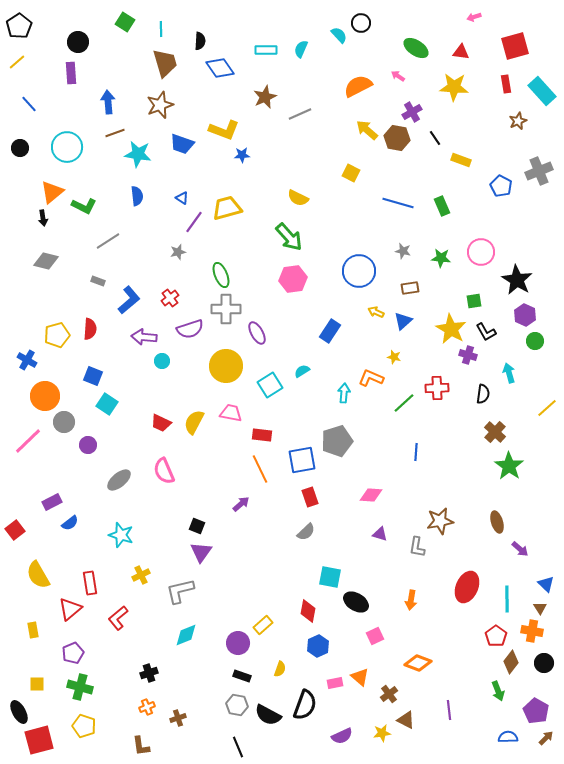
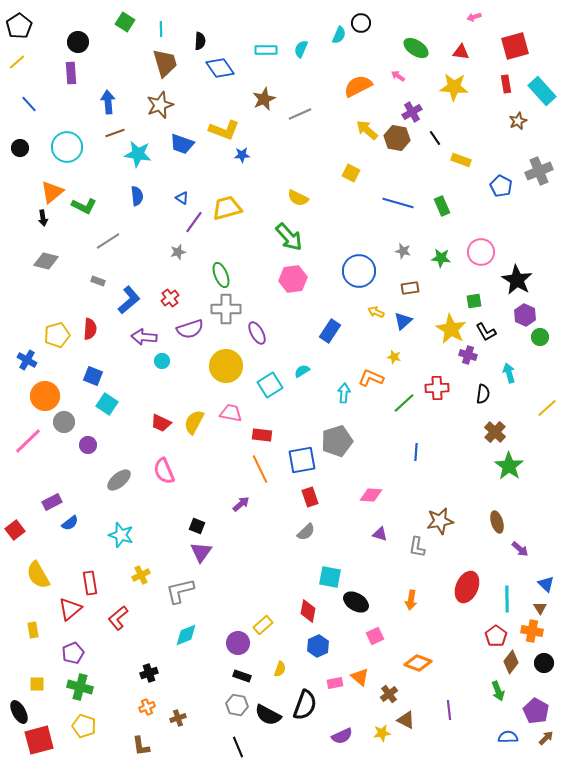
cyan semicircle at (339, 35): rotated 66 degrees clockwise
brown star at (265, 97): moved 1 px left, 2 px down
green circle at (535, 341): moved 5 px right, 4 px up
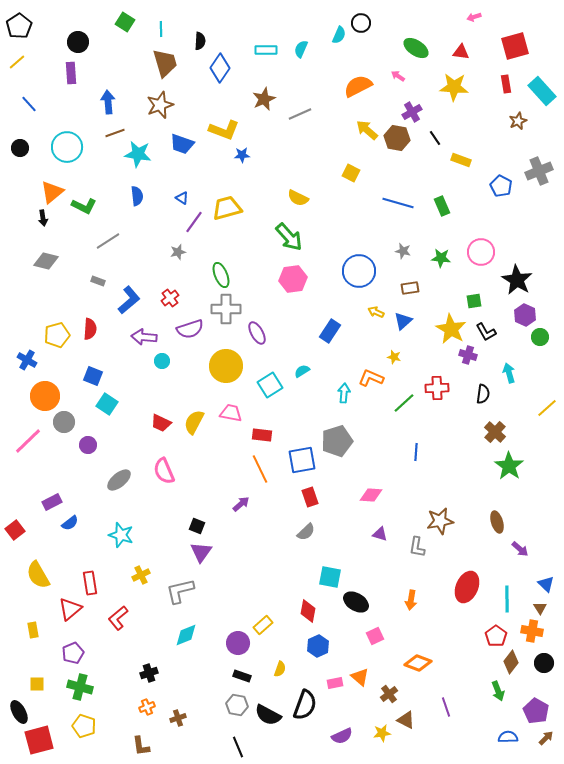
blue diamond at (220, 68): rotated 68 degrees clockwise
purple line at (449, 710): moved 3 px left, 3 px up; rotated 12 degrees counterclockwise
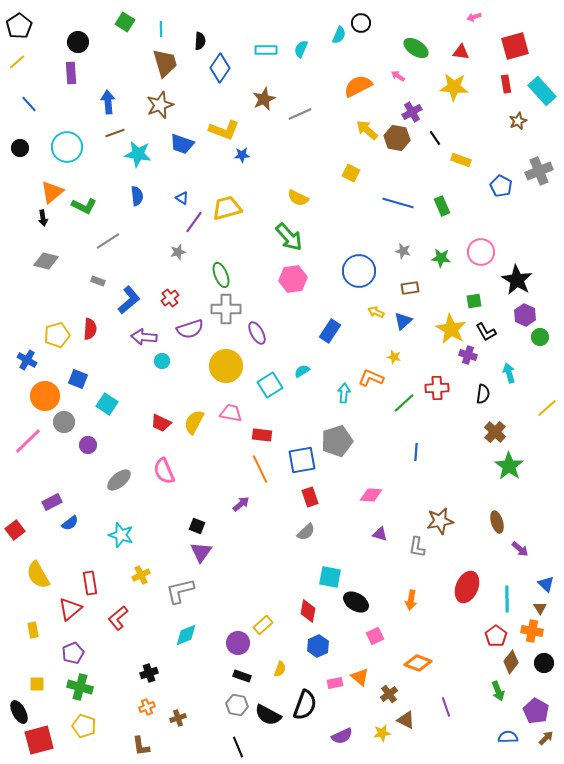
blue square at (93, 376): moved 15 px left, 3 px down
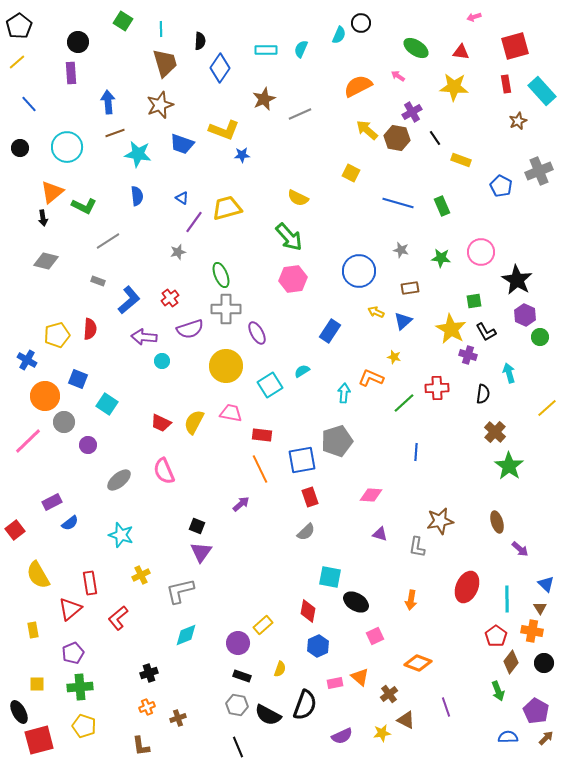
green square at (125, 22): moved 2 px left, 1 px up
gray star at (403, 251): moved 2 px left, 1 px up
green cross at (80, 687): rotated 20 degrees counterclockwise
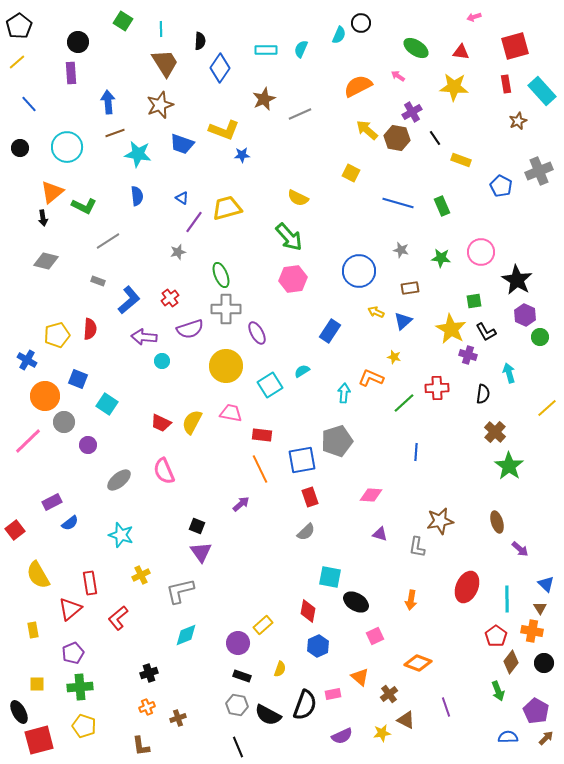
brown trapezoid at (165, 63): rotated 16 degrees counterclockwise
yellow semicircle at (194, 422): moved 2 px left
purple triangle at (201, 552): rotated 10 degrees counterclockwise
pink rectangle at (335, 683): moved 2 px left, 11 px down
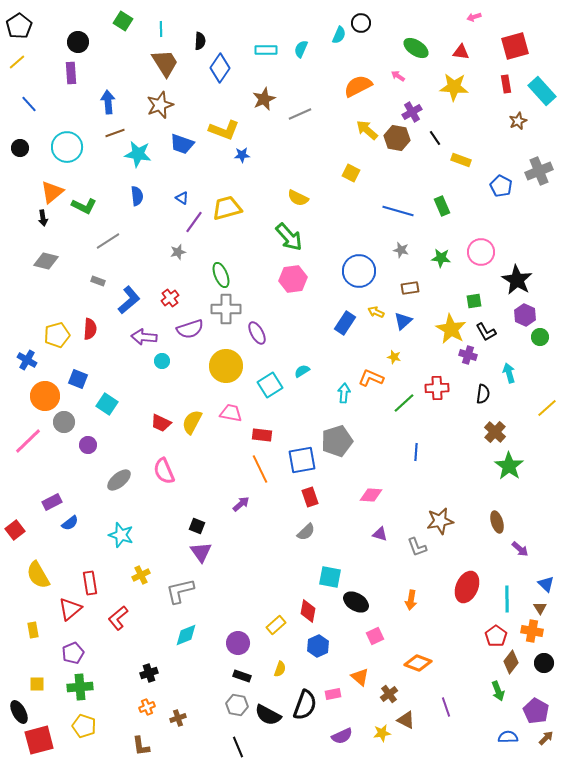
blue line at (398, 203): moved 8 px down
blue rectangle at (330, 331): moved 15 px right, 8 px up
gray L-shape at (417, 547): rotated 30 degrees counterclockwise
yellow rectangle at (263, 625): moved 13 px right
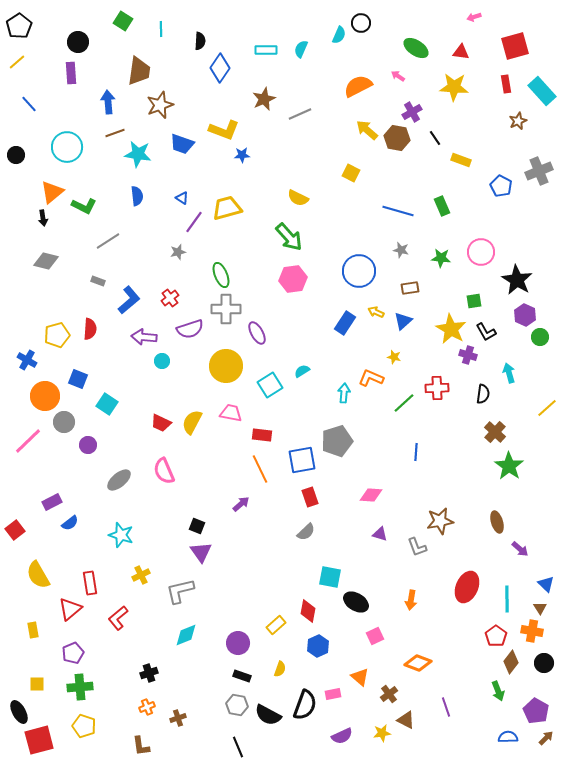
brown trapezoid at (165, 63): moved 26 px left, 8 px down; rotated 40 degrees clockwise
black circle at (20, 148): moved 4 px left, 7 px down
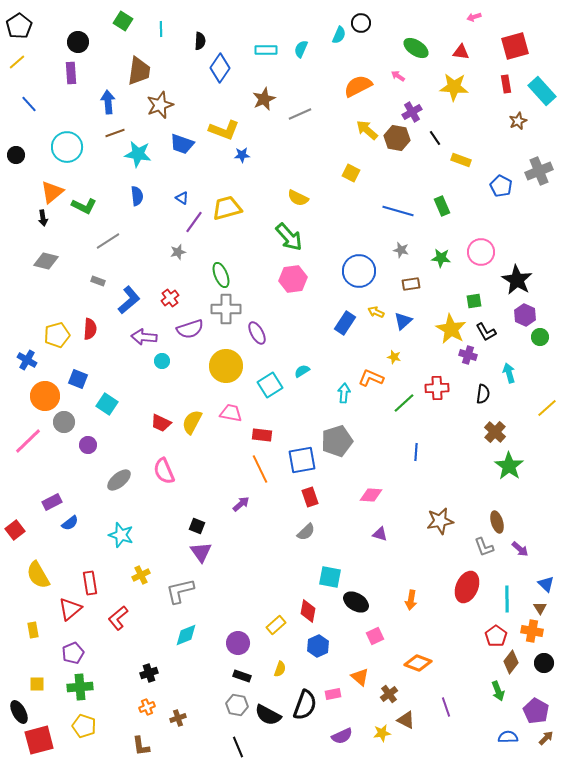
brown rectangle at (410, 288): moved 1 px right, 4 px up
gray L-shape at (417, 547): moved 67 px right
